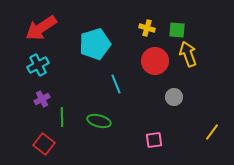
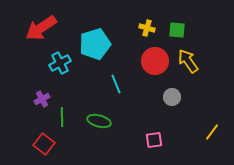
yellow arrow: moved 7 px down; rotated 15 degrees counterclockwise
cyan cross: moved 22 px right, 2 px up
gray circle: moved 2 px left
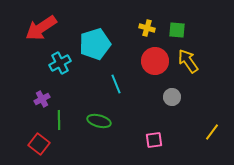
green line: moved 3 px left, 3 px down
red square: moved 5 px left
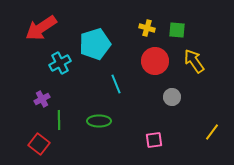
yellow arrow: moved 6 px right
green ellipse: rotated 15 degrees counterclockwise
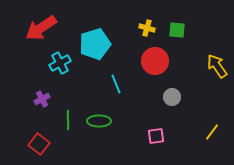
yellow arrow: moved 23 px right, 5 px down
green line: moved 9 px right
pink square: moved 2 px right, 4 px up
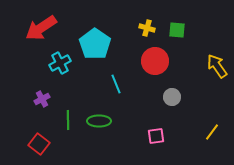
cyan pentagon: rotated 20 degrees counterclockwise
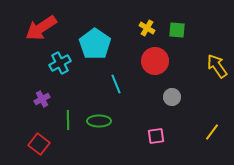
yellow cross: rotated 14 degrees clockwise
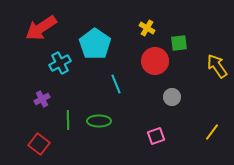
green square: moved 2 px right, 13 px down; rotated 12 degrees counterclockwise
pink square: rotated 12 degrees counterclockwise
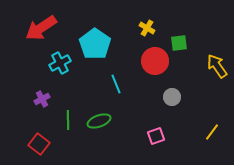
green ellipse: rotated 20 degrees counterclockwise
